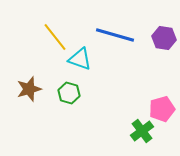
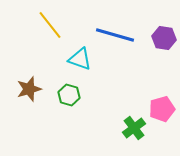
yellow line: moved 5 px left, 12 px up
green hexagon: moved 2 px down
green cross: moved 8 px left, 3 px up
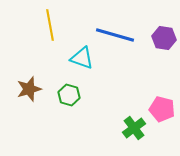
yellow line: rotated 28 degrees clockwise
cyan triangle: moved 2 px right, 1 px up
pink pentagon: rotated 30 degrees clockwise
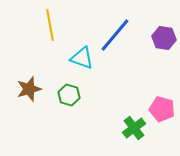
blue line: rotated 66 degrees counterclockwise
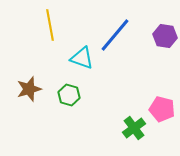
purple hexagon: moved 1 px right, 2 px up
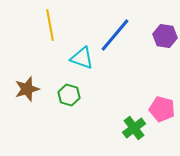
brown star: moved 2 px left
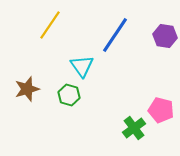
yellow line: rotated 44 degrees clockwise
blue line: rotated 6 degrees counterclockwise
cyan triangle: moved 8 px down; rotated 35 degrees clockwise
pink pentagon: moved 1 px left, 1 px down
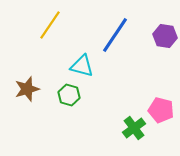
cyan triangle: rotated 40 degrees counterclockwise
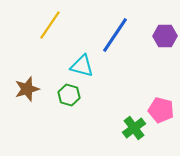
purple hexagon: rotated 10 degrees counterclockwise
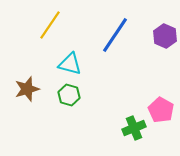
purple hexagon: rotated 25 degrees clockwise
cyan triangle: moved 12 px left, 2 px up
pink pentagon: rotated 15 degrees clockwise
green cross: rotated 15 degrees clockwise
